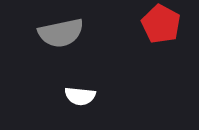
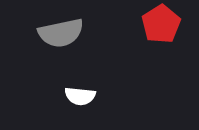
red pentagon: rotated 12 degrees clockwise
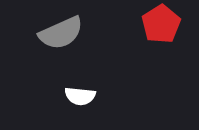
gray semicircle: rotated 12 degrees counterclockwise
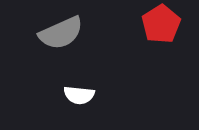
white semicircle: moved 1 px left, 1 px up
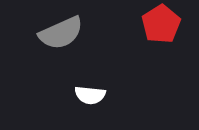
white semicircle: moved 11 px right
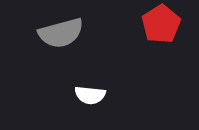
gray semicircle: rotated 9 degrees clockwise
